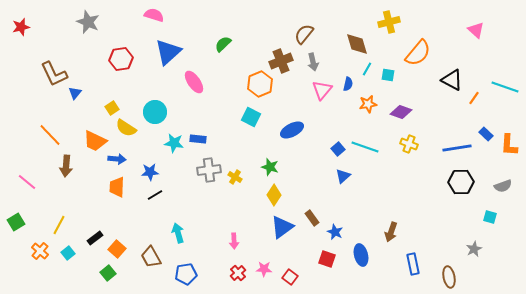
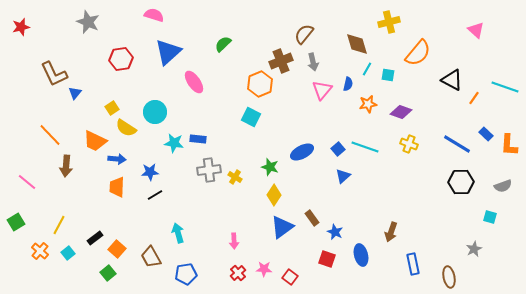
blue ellipse at (292, 130): moved 10 px right, 22 px down
blue line at (457, 148): moved 4 px up; rotated 40 degrees clockwise
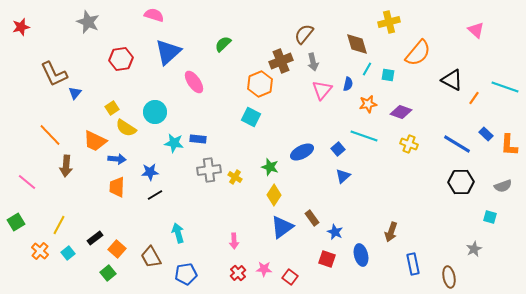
cyan line at (365, 147): moved 1 px left, 11 px up
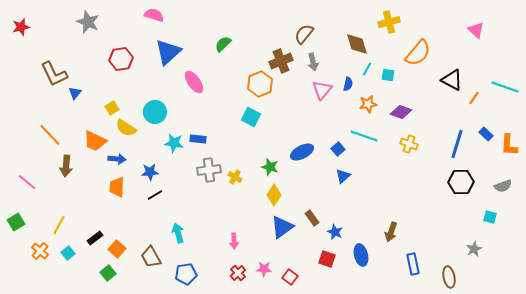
blue line at (457, 144): rotated 76 degrees clockwise
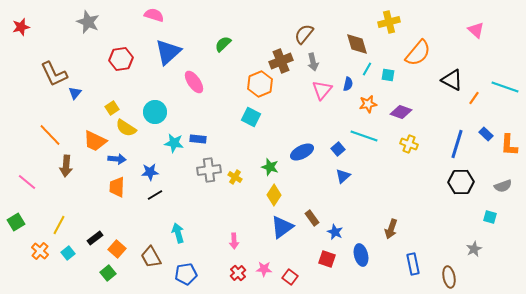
brown arrow at (391, 232): moved 3 px up
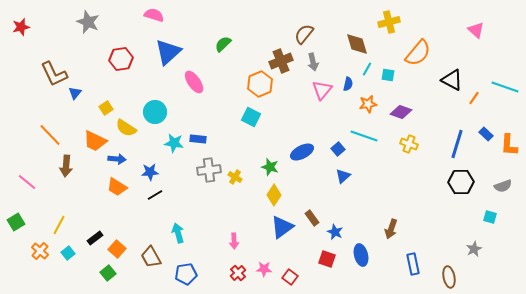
yellow square at (112, 108): moved 6 px left
orange trapezoid at (117, 187): rotated 60 degrees counterclockwise
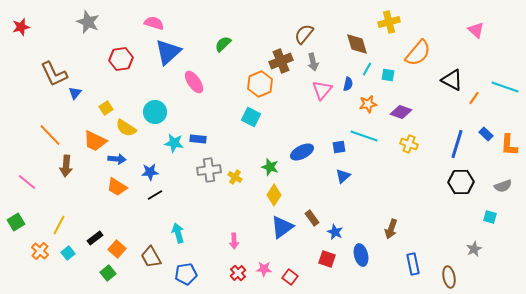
pink semicircle at (154, 15): moved 8 px down
blue square at (338, 149): moved 1 px right, 2 px up; rotated 32 degrees clockwise
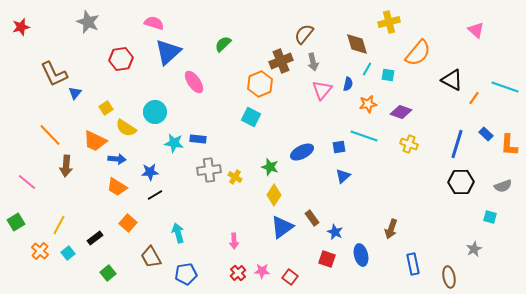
orange square at (117, 249): moved 11 px right, 26 px up
pink star at (264, 269): moved 2 px left, 2 px down
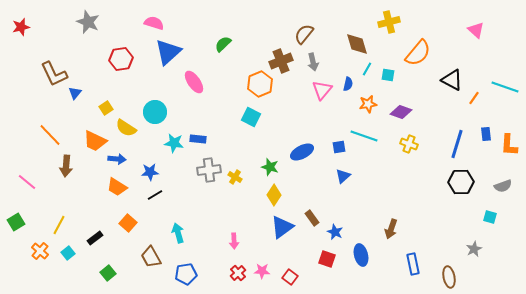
blue rectangle at (486, 134): rotated 40 degrees clockwise
